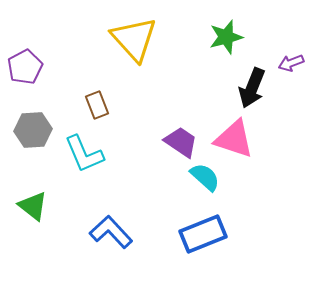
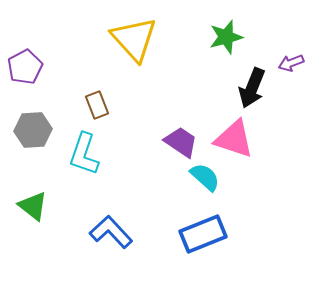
cyan L-shape: rotated 42 degrees clockwise
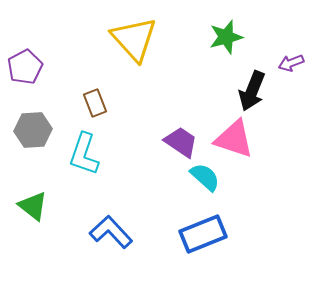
black arrow: moved 3 px down
brown rectangle: moved 2 px left, 2 px up
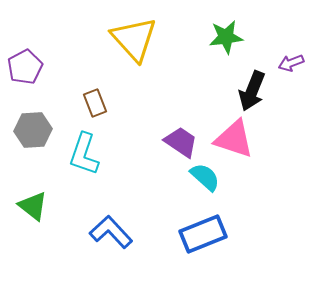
green star: rotated 8 degrees clockwise
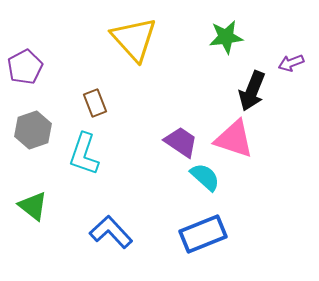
gray hexagon: rotated 15 degrees counterclockwise
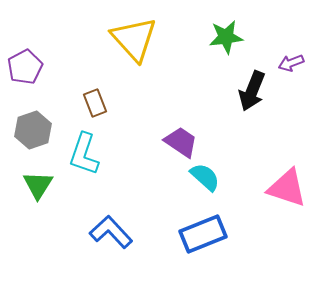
pink triangle: moved 53 px right, 49 px down
green triangle: moved 5 px right, 21 px up; rotated 24 degrees clockwise
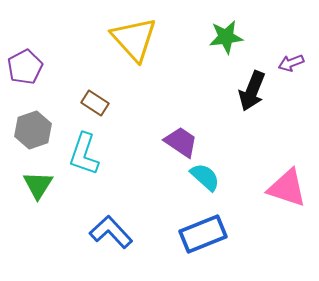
brown rectangle: rotated 36 degrees counterclockwise
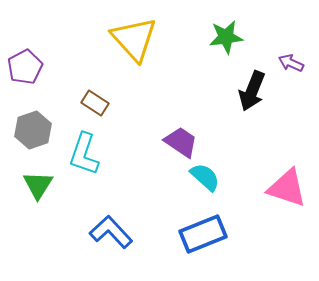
purple arrow: rotated 45 degrees clockwise
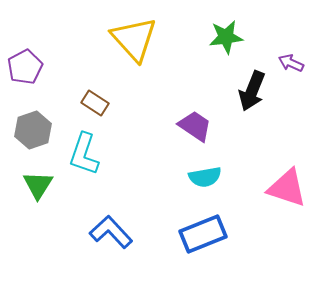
purple trapezoid: moved 14 px right, 16 px up
cyan semicircle: rotated 128 degrees clockwise
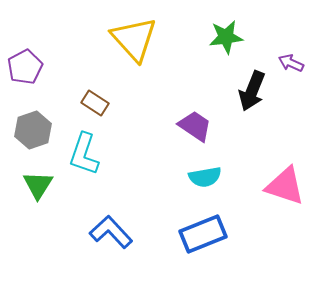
pink triangle: moved 2 px left, 2 px up
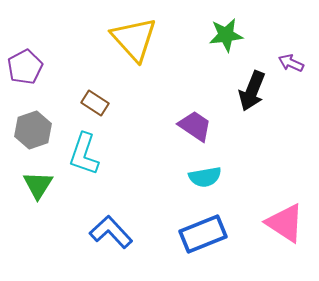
green star: moved 2 px up
pink triangle: moved 37 px down; rotated 15 degrees clockwise
